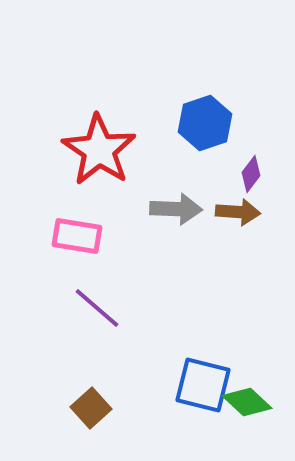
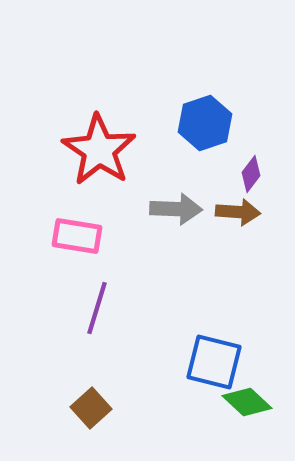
purple line: rotated 66 degrees clockwise
blue square: moved 11 px right, 23 px up
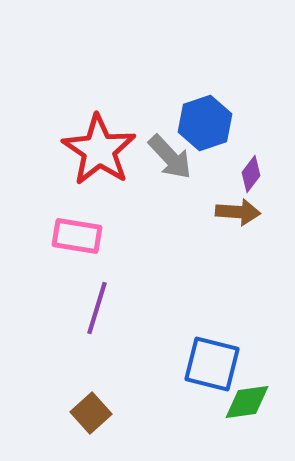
gray arrow: moved 6 px left, 52 px up; rotated 45 degrees clockwise
blue square: moved 2 px left, 2 px down
green diamond: rotated 51 degrees counterclockwise
brown square: moved 5 px down
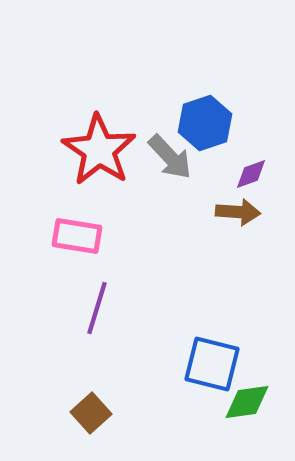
purple diamond: rotated 33 degrees clockwise
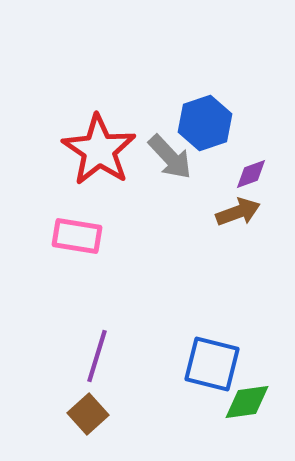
brown arrow: rotated 24 degrees counterclockwise
purple line: moved 48 px down
brown square: moved 3 px left, 1 px down
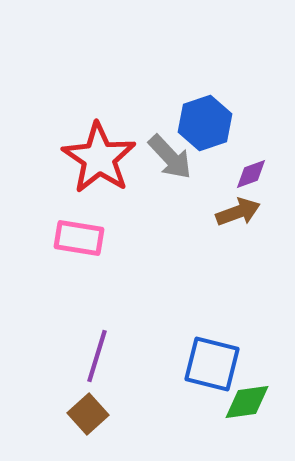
red star: moved 8 px down
pink rectangle: moved 2 px right, 2 px down
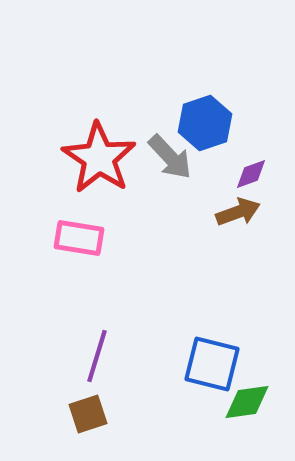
brown square: rotated 24 degrees clockwise
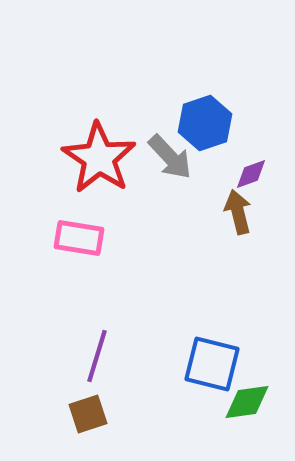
brown arrow: rotated 84 degrees counterclockwise
